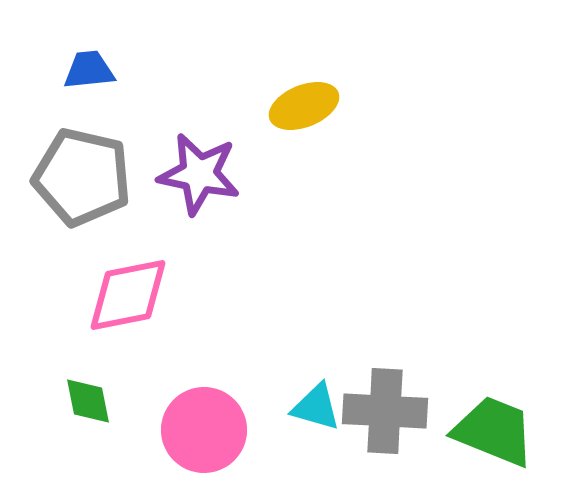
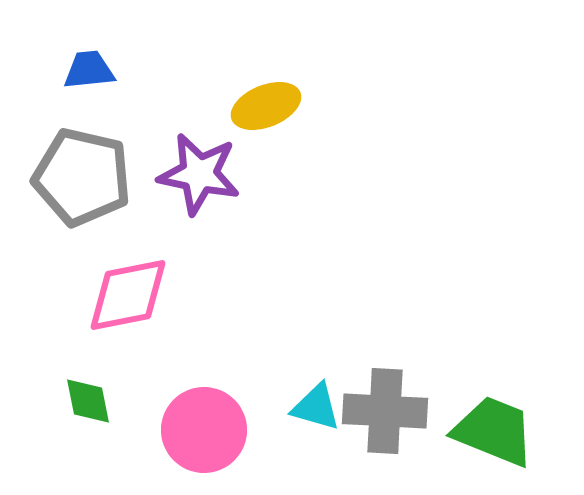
yellow ellipse: moved 38 px left
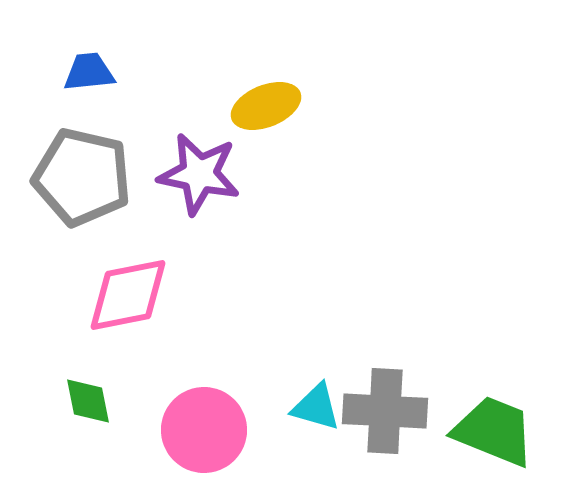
blue trapezoid: moved 2 px down
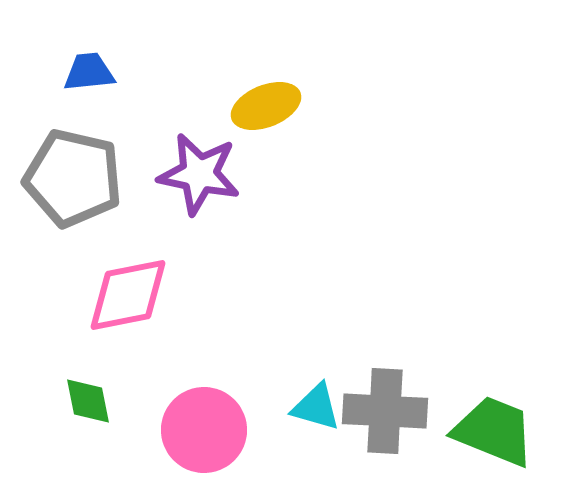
gray pentagon: moved 9 px left, 1 px down
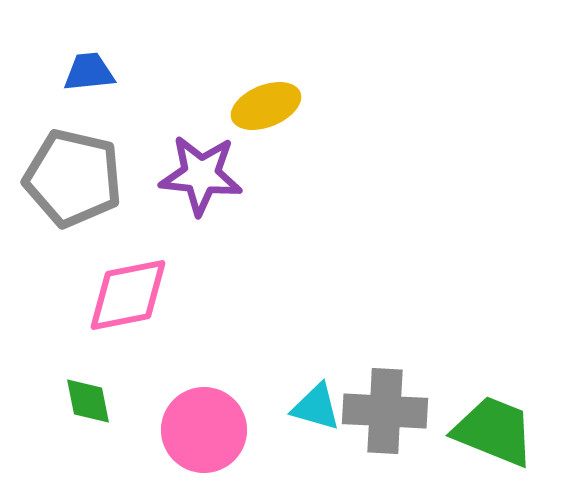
purple star: moved 2 px right, 1 px down; rotated 6 degrees counterclockwise
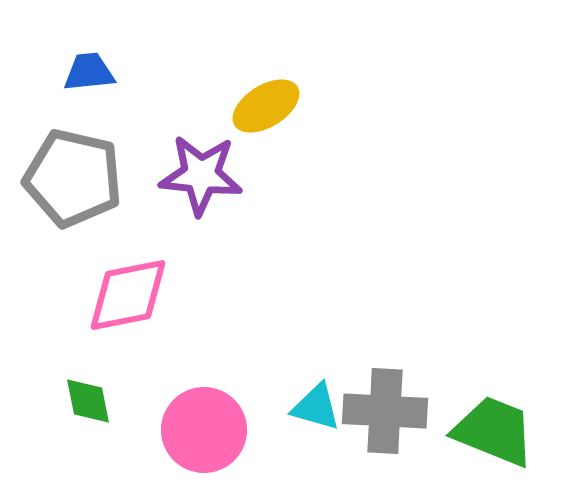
yellow ellipse: rotated 10 degrees counterclockwise
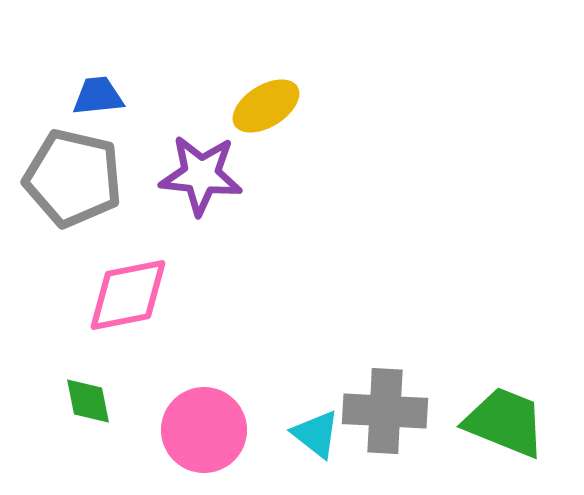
blue trapezoid: moved 9 px right, 24 px down
cyan triangle: moved 27 px down; rotated 22 degrees clockwise
green trapezoid: moved 11 px right, 9 px up
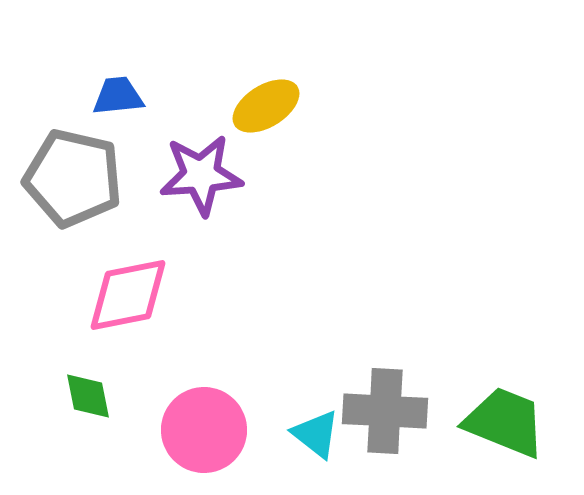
blue trapezoid: moved 20 px right
purple star: rotated 10 degrees counterclockwise
green diamond: moved 5 px up
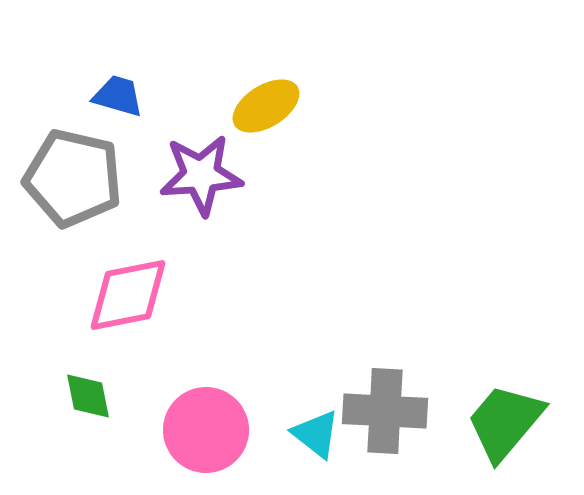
blue trapezoid: rotated 22 degrees clockwise
green trapezoid: rotated 72 degrees counterclockwise
pink circle: moved 2 px right
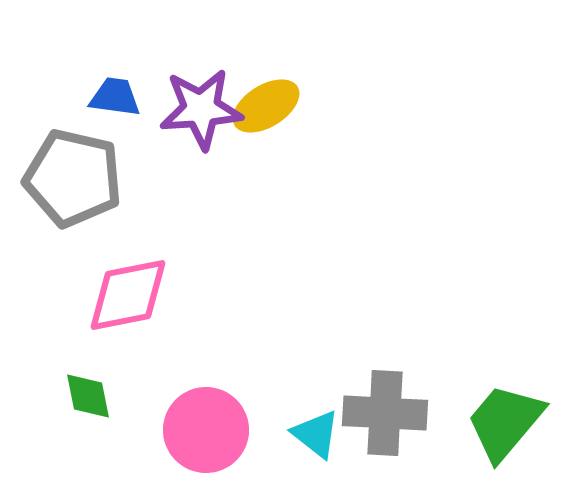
blue trapezoid: moved 3 px left, 1 px down; rotated 8 degrees counterclockwise
purple star: moved 66 px up
gray cross: moved 2 px down
